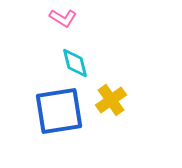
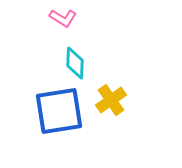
cyan diamond: rotated 16 degrees clockwise
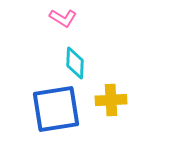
yellow cross: rotated 32 degrees clockwise
blue square: moved 3 px left, 2 px up
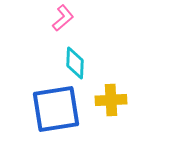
pink L-shape: rotated 72 degrees counterclockwise
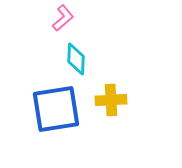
cyan diamond: moved 1 px right, 4 px up
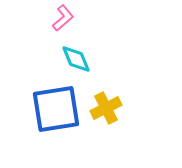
cyan diamond: rotated 24 degrees counterclockwise
yellow cross: moved 5 px left, 8 px down; rotated 24 degrees counterclockwise
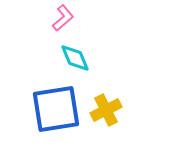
cyan diamond: moved 1 px left, 1 px up
yellow cross: moved 2 px down
